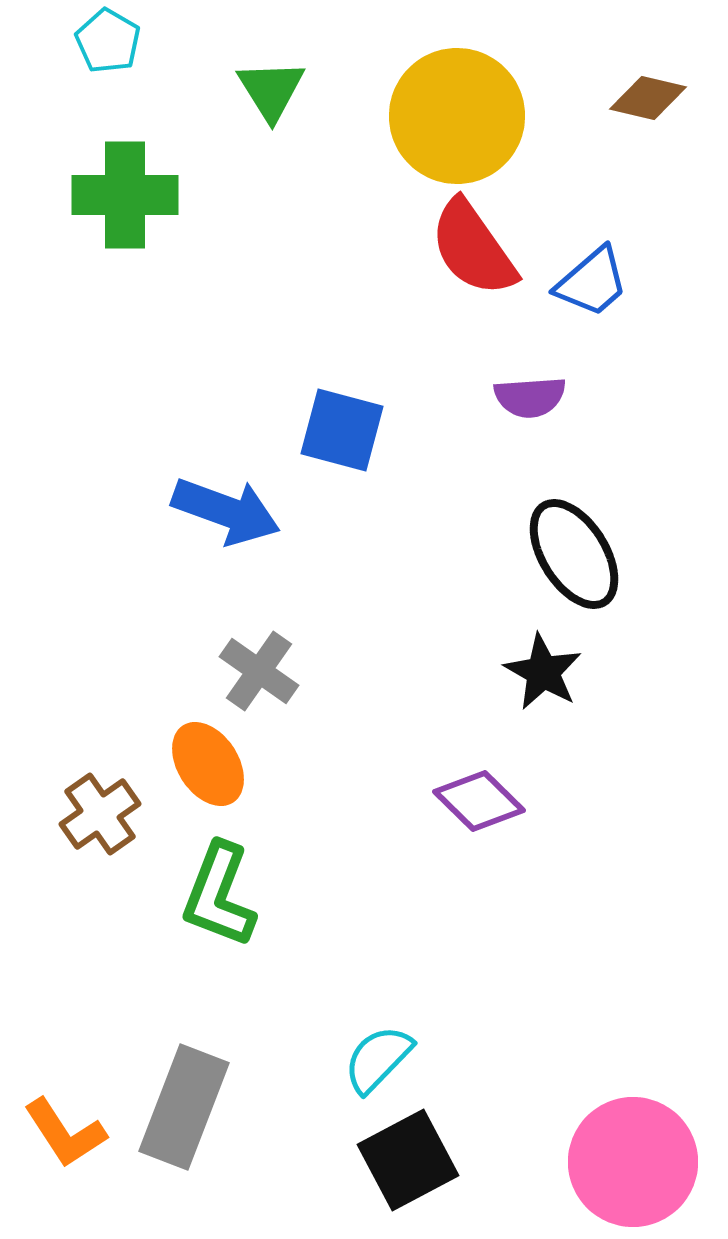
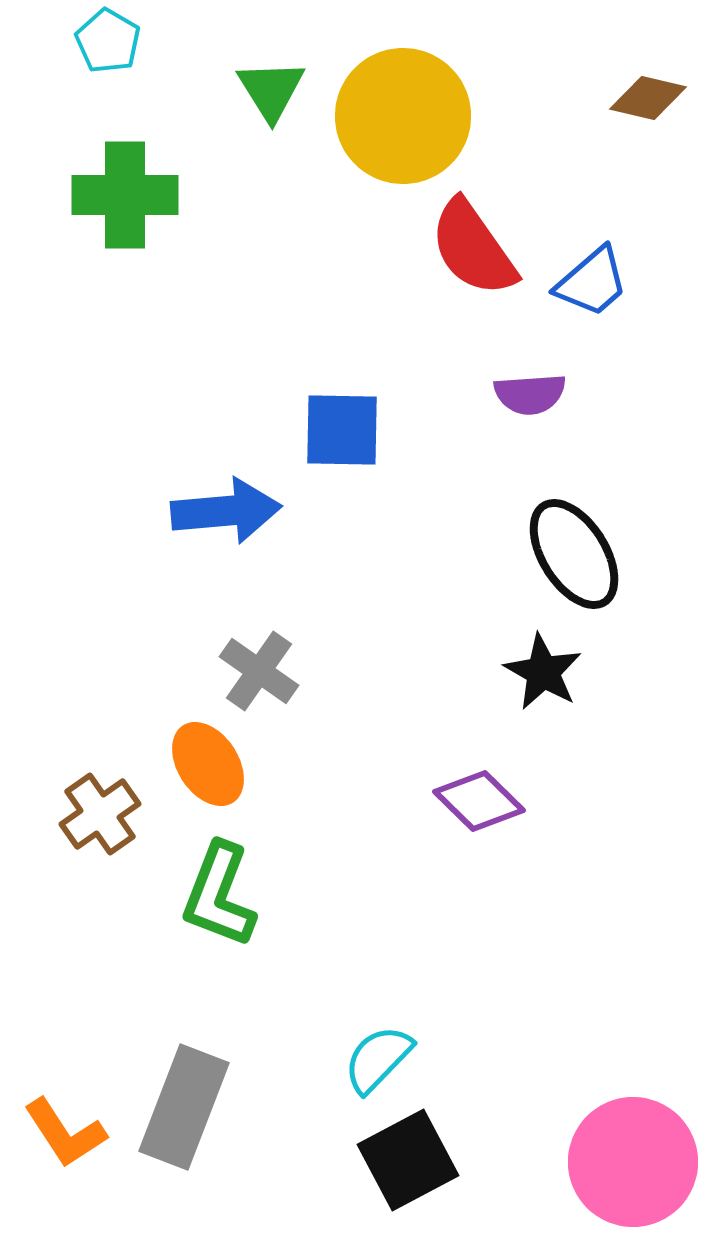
yellow circle: moved 54 px left
purple semicircle: moved 3 px up
blue square: rotated 14 degrees counterclockwise
blue arrow: rotated 25 degrees counterclockwise
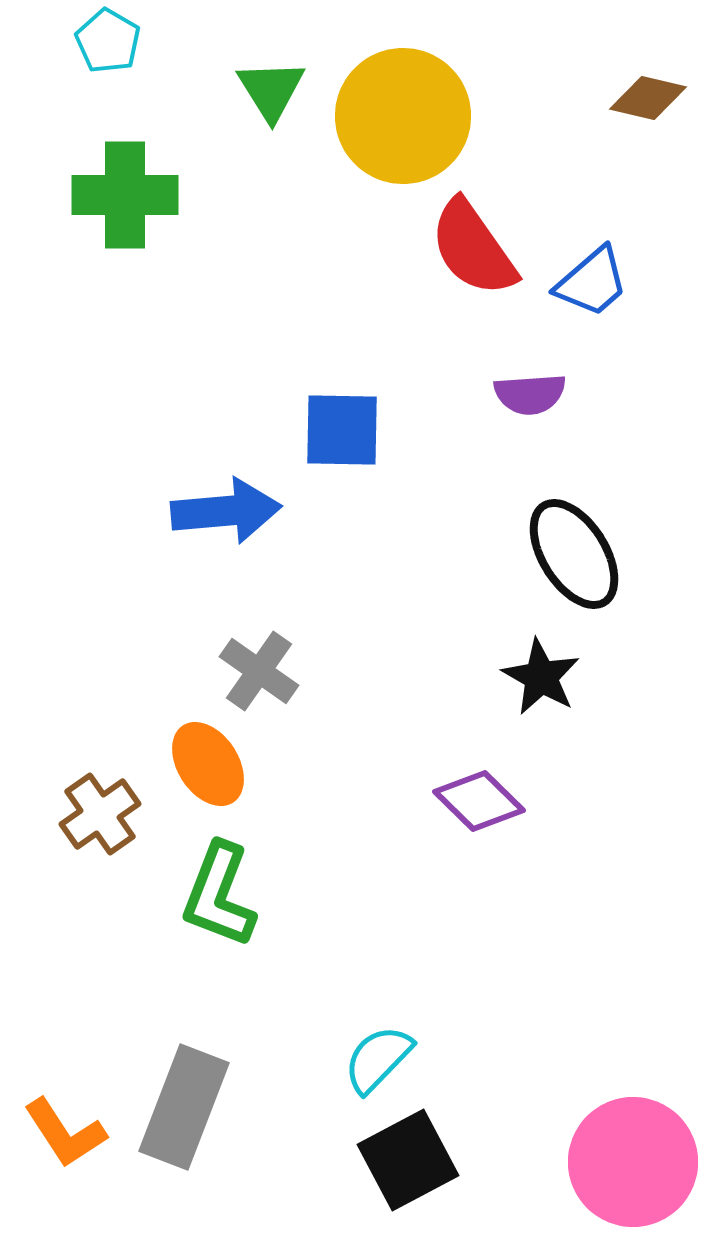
black star: moved 2 px left, 5 px down
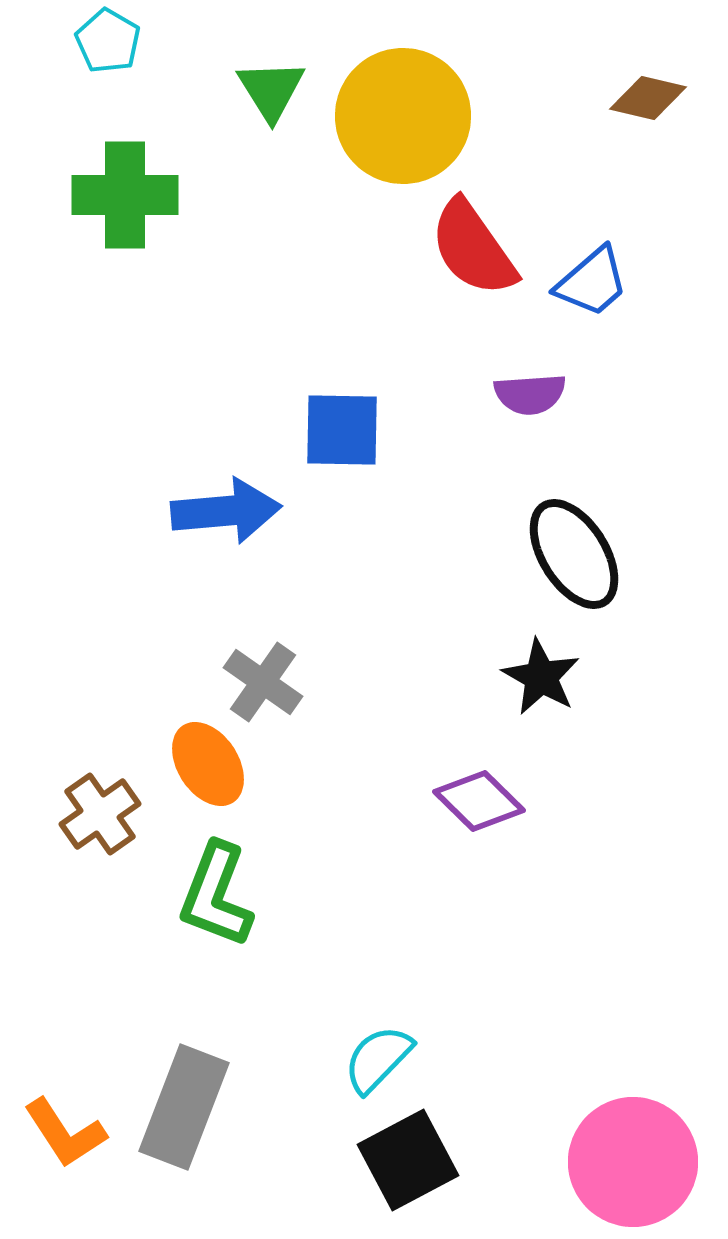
gray cross: moved 4 px right, 11 px down
green L-shape: moved 3 px left
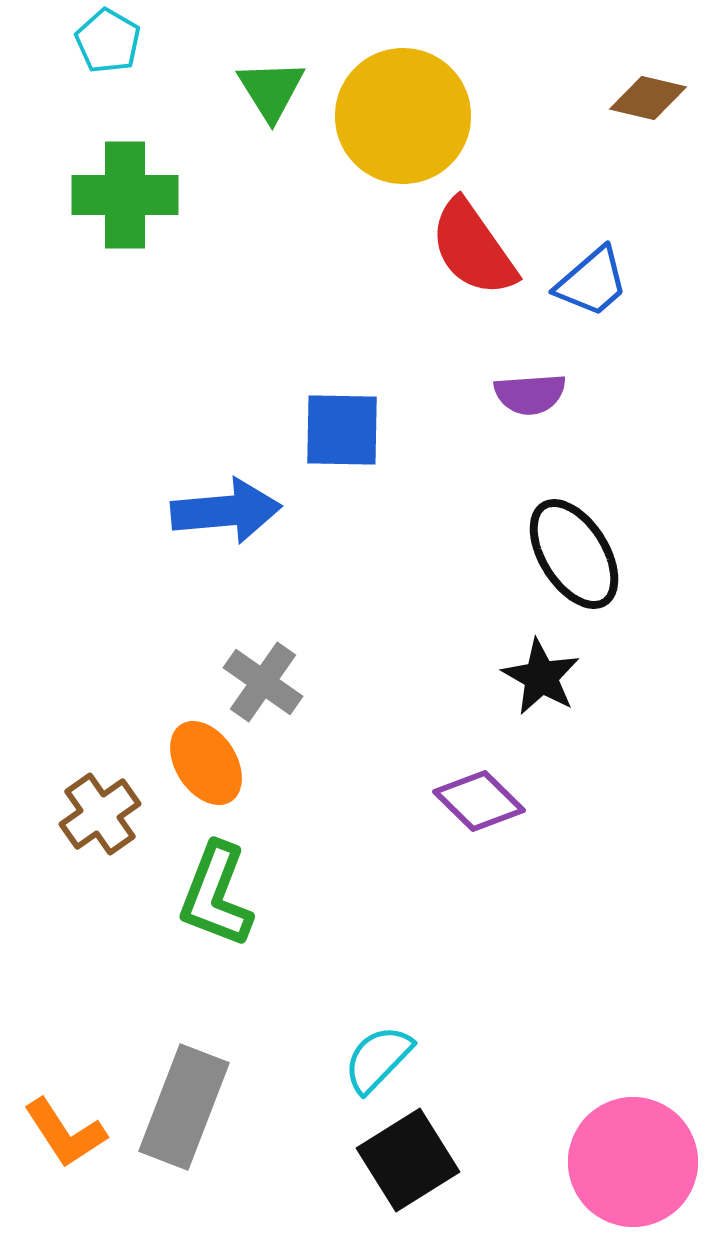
orange ellipse: moved 2 px left, 1 px up
black square: rotated 4 degrees counterclockwise
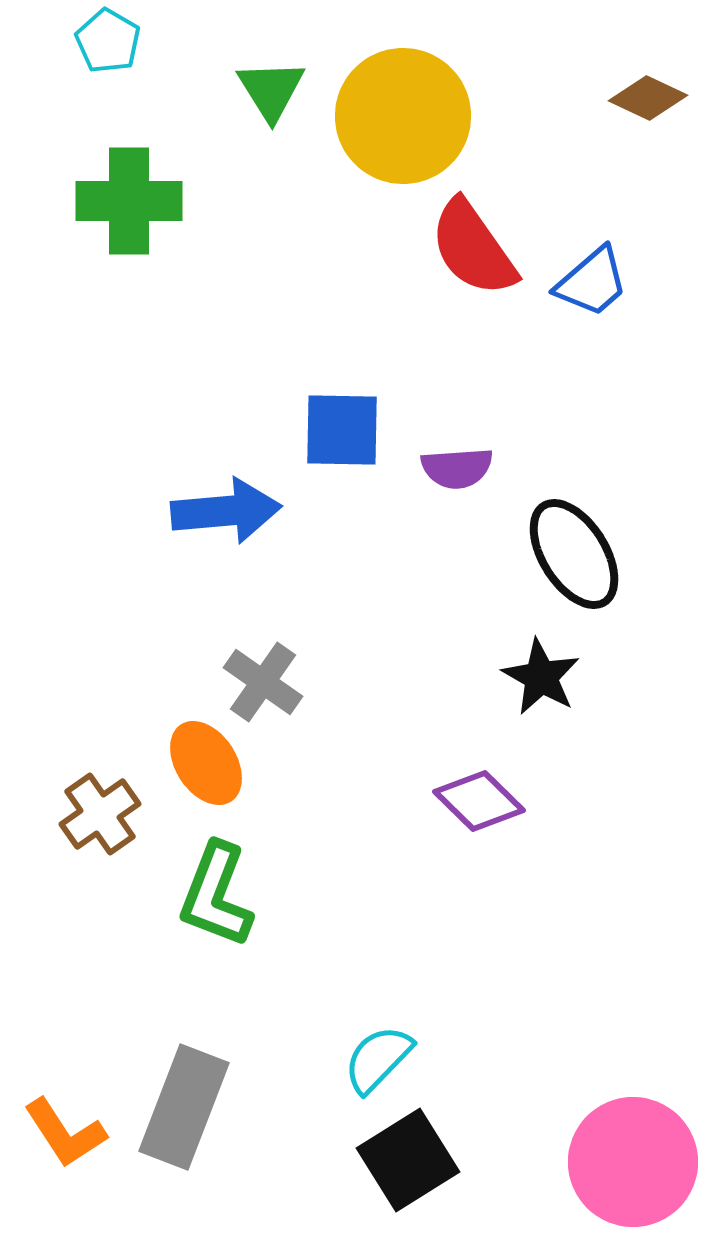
brown diamond: rotated 12 degrees clockwise
green cross: moved 4 px right, 6 px down
purple semicircle: moved 73 px left, 74 px down
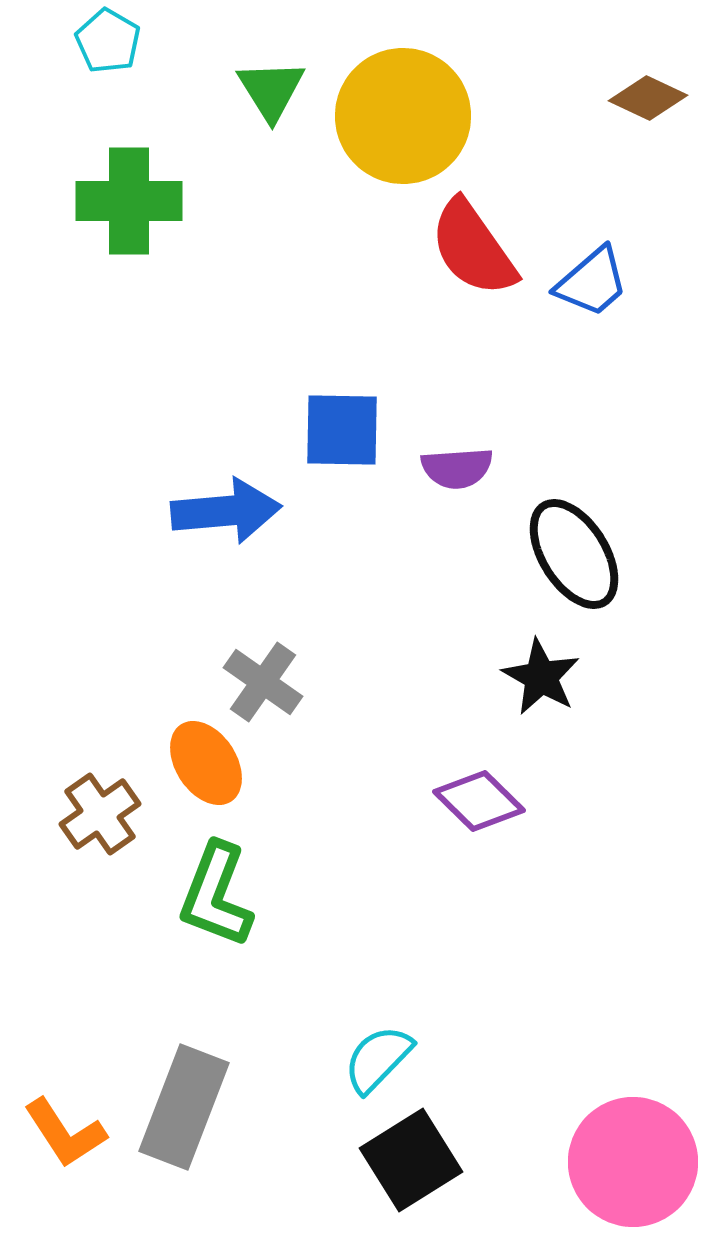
black square: moved 3 px right
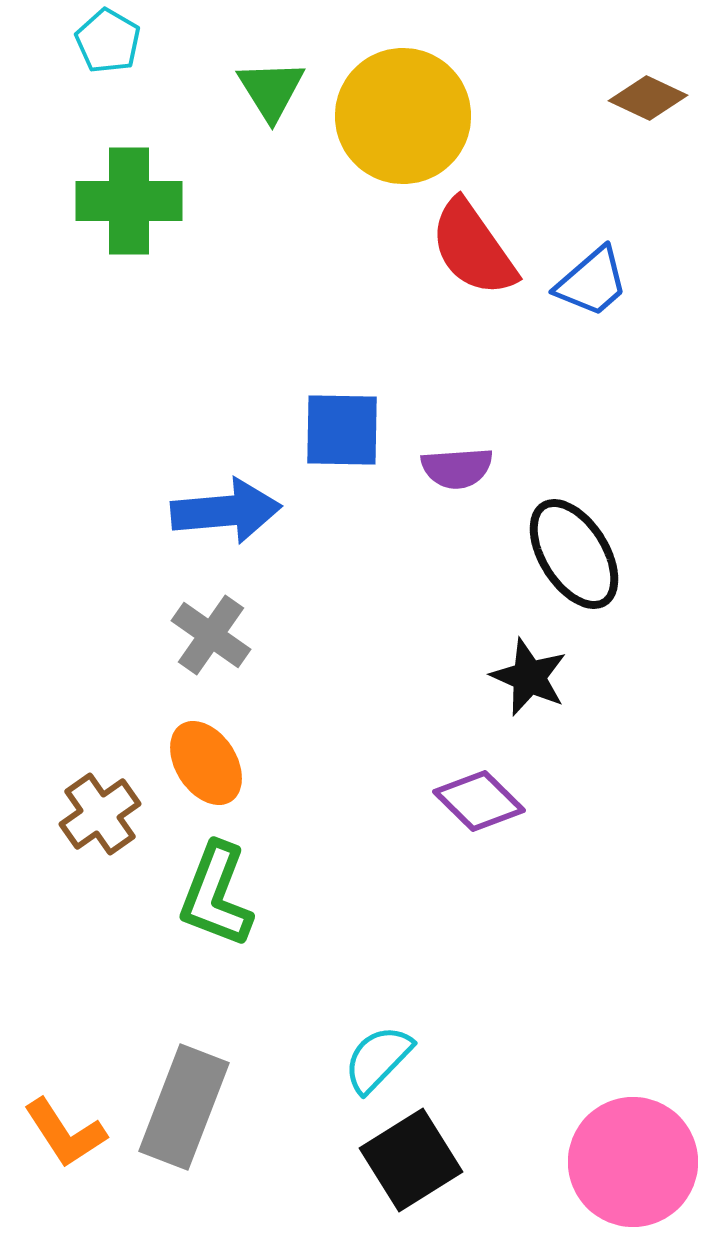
black star: moved 12 px left; rotated 6 degrees counterclockwise
gray cross: moved 52 px left, 47 px up
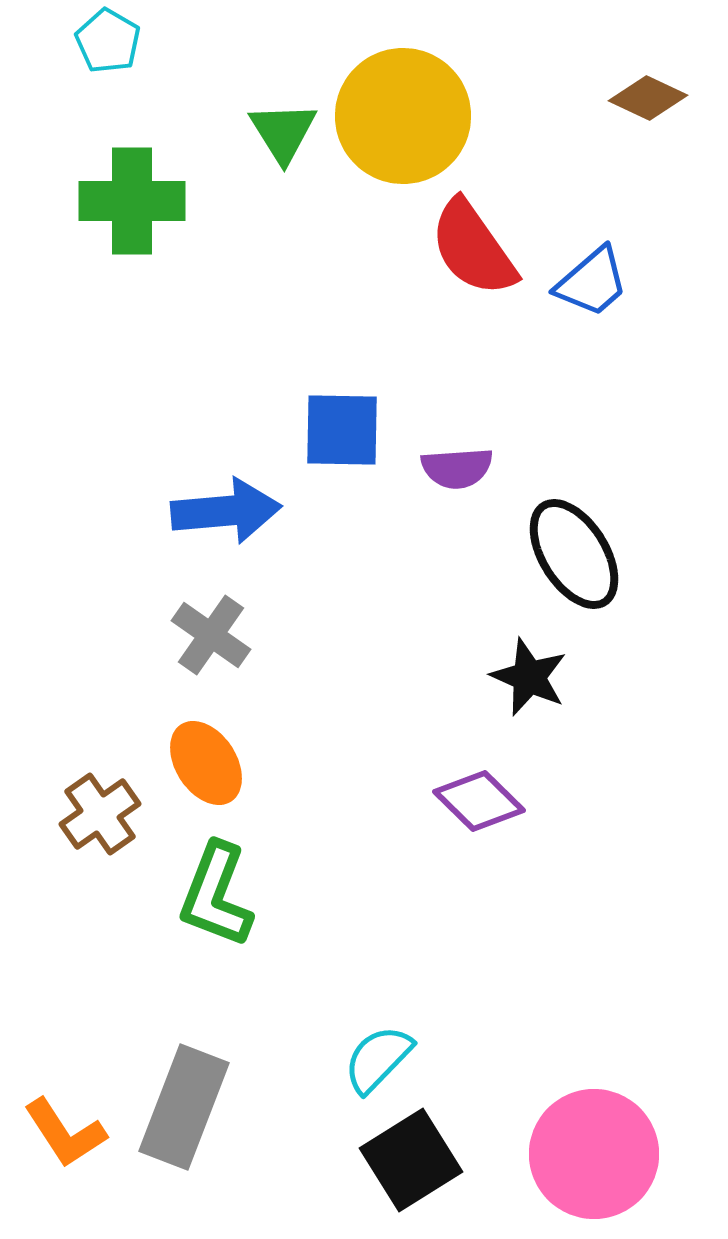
green triangle: moved 12 px right, 42 px down
green cross: moved 3 px right
pink circle: moved 39 px left, 8 px up
